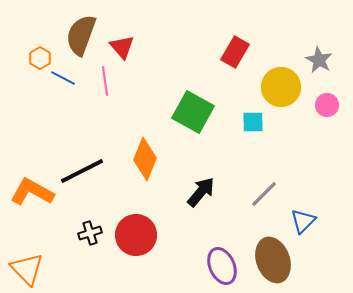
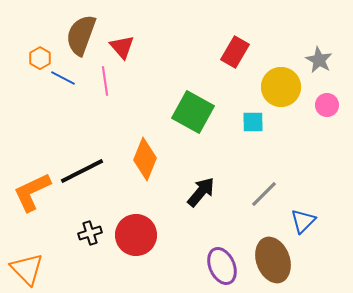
orange L-shape: rotated 54 degrees counterclockwise
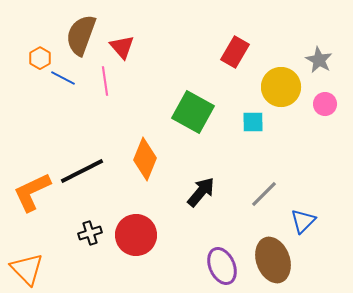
pink circle: moved 2 px left, 1 px up
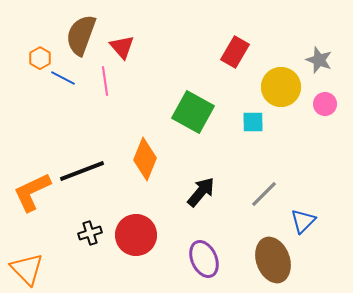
gray star: rotated 8 degrees counterclockwise
black line: rotated 6 degrees clockwise
purple ellipse: moved 18 px left, 7 px up
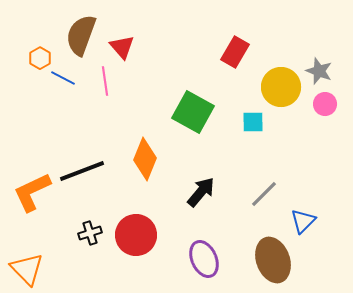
gray star: moved 11 px down
